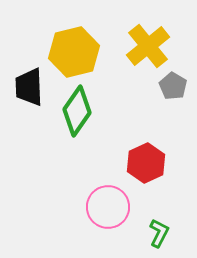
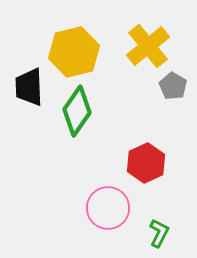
pink circle: moved 1 px down
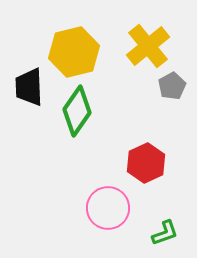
gray pentagon: moved 1 px left; rotated 12 degrees clockwise
green L-shape: moved 6 px right; rotated 44 degrees clockwise
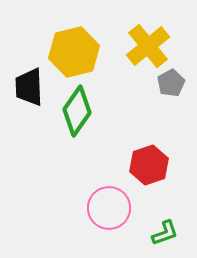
gray pentagon: moved 1 px left, 3 px up
red hexagon: moved 3 px right, 2 px down; rotated 6 degrees clockwise
pink circle: moved 1 px right
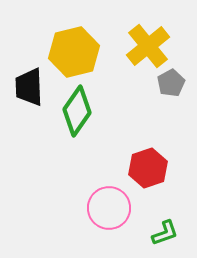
red hexagon: moved 1 px left, 3 px down
